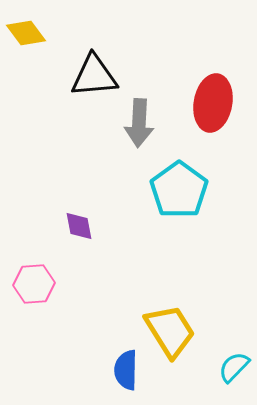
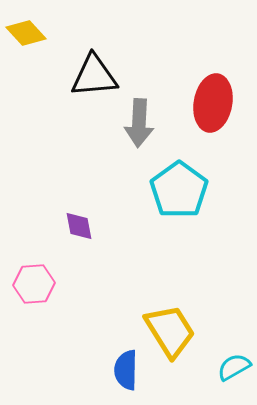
yellow diamond: rotated 6 degrees counterclockwise
cyan semicircle: rotated 16 degrees clockwise
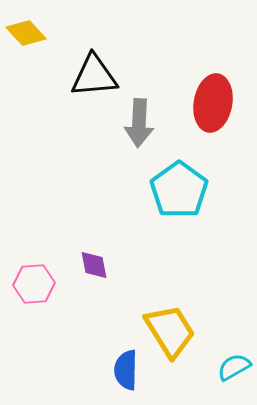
purple diamond: moved 15 px right, 39 px down
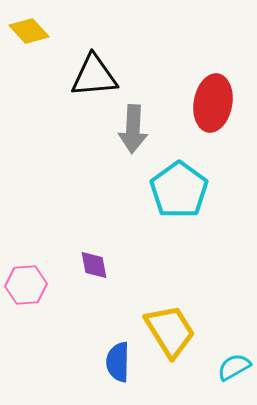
yellow diamond: moved 3 px right, 2 px up
gray arrow: moved 6 px left, 6 px down
pink hexagon: moved 8 px left, 1 px down
blue semicircle: moved 8 px left, 8 px up
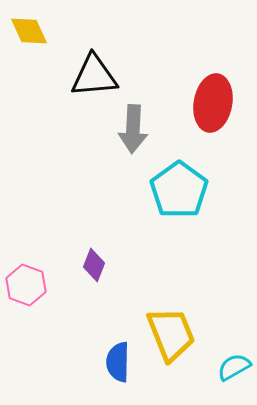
yellow diamond: rotated 18 degrees clockwise
purple diamond: rotated 32 degrees clockwise
pink hexagon: rotated 24 degrees clockwise
yellow trapezoid: moved 1 px right, 3 px down; rotated 10 degrees clockwise
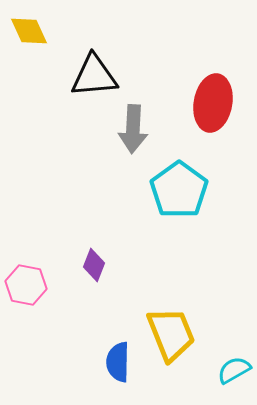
pink hexagon: rotated 9 degrees counterclockwise
cyan semicircle: moved 3 px down
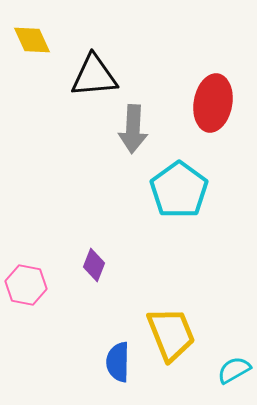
yellow diamond: moved 3 px right, 9 px down
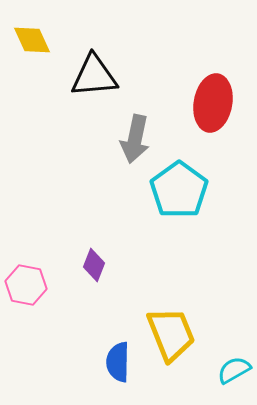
gray arrow: moved 2 px right, 10 px down; rotated 9 degrees clockwise
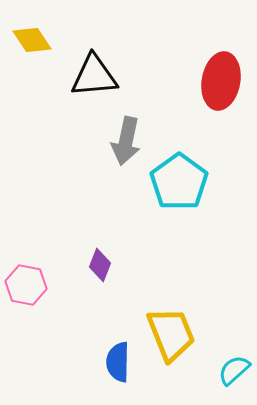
yellow diamond: rotated 9 degrees counterclockwise
red ellipse: moved 8 px right, 22 px up
gray arrow: moved 9 px left, 2 px down
cyan pentagon: moved 8 px up
purple diamond: moved 6 px right
cyan semicircle: rotated 12 degrees counterclockwise
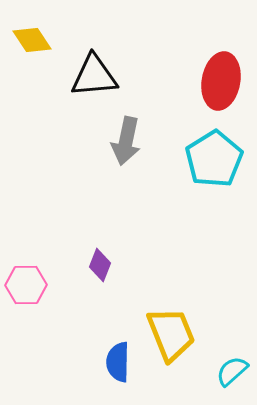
cyan pentagon: moved 35 px right, 23 px up; rotated 4 degrees clockwise
pink hexagon: rotated 12 degrees counterclockwise
cyan semicircle: moved 2 px left, 1 px down
